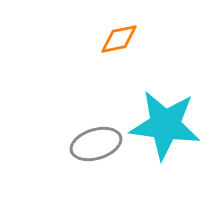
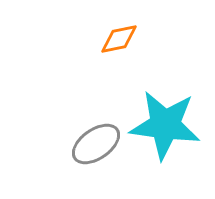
gray ellipse: rotated 18 degrees counterclockwise
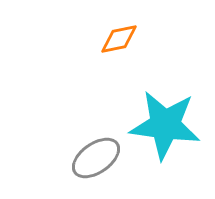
gray ellipse: moved 14 px down
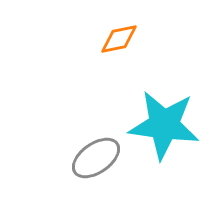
cyan star: moved 1 px left
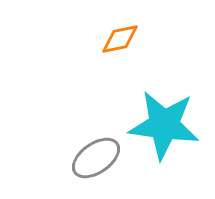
orange diamond: moved 1 px right
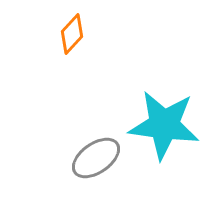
orange diamond: moved 48 px left, 5 px up; rotated 36 degrees counterclockwise
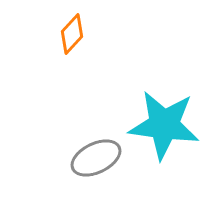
gray ellipse: rotated 9 degrees clockwise
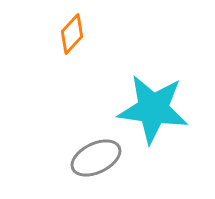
cyan star: moved 11 px left, 16 px up
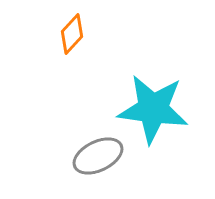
gray ellipse: moved 2 px right, 2 px up
